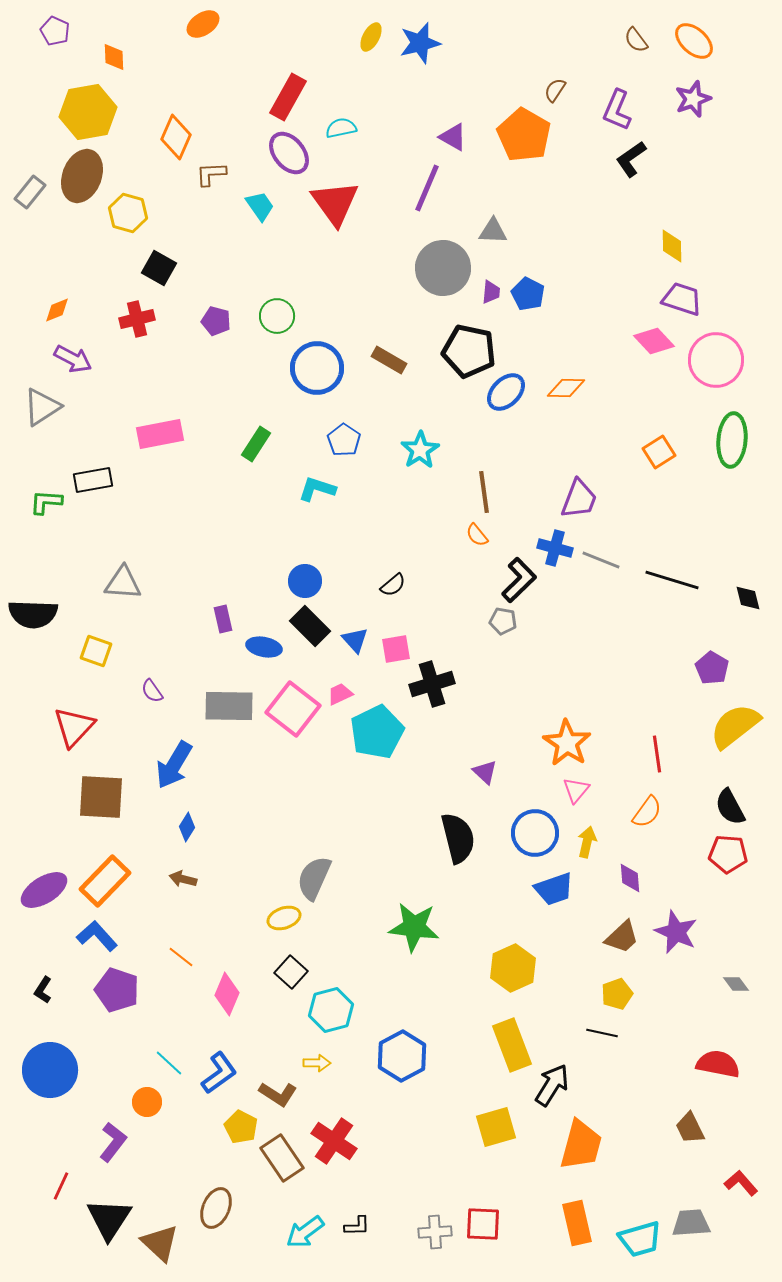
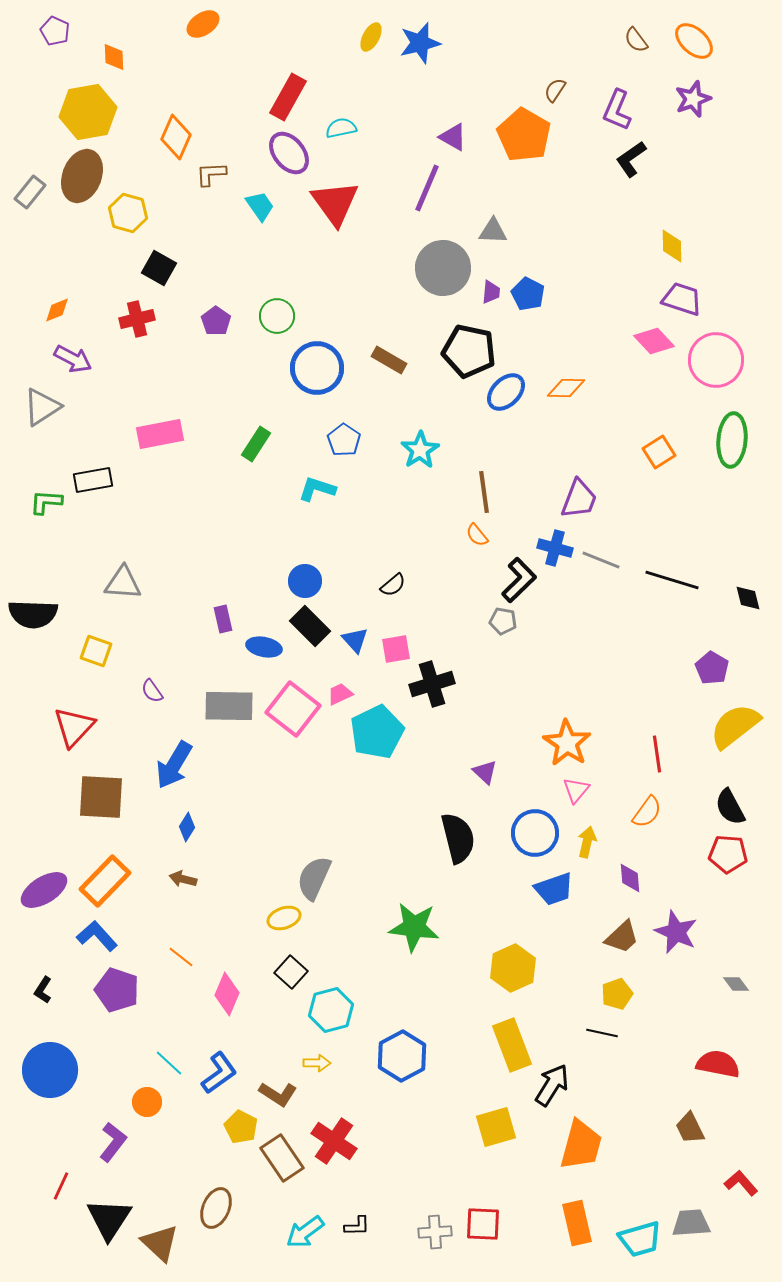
purple pentagon at (216, 321): rotated 20 degrees clockwise
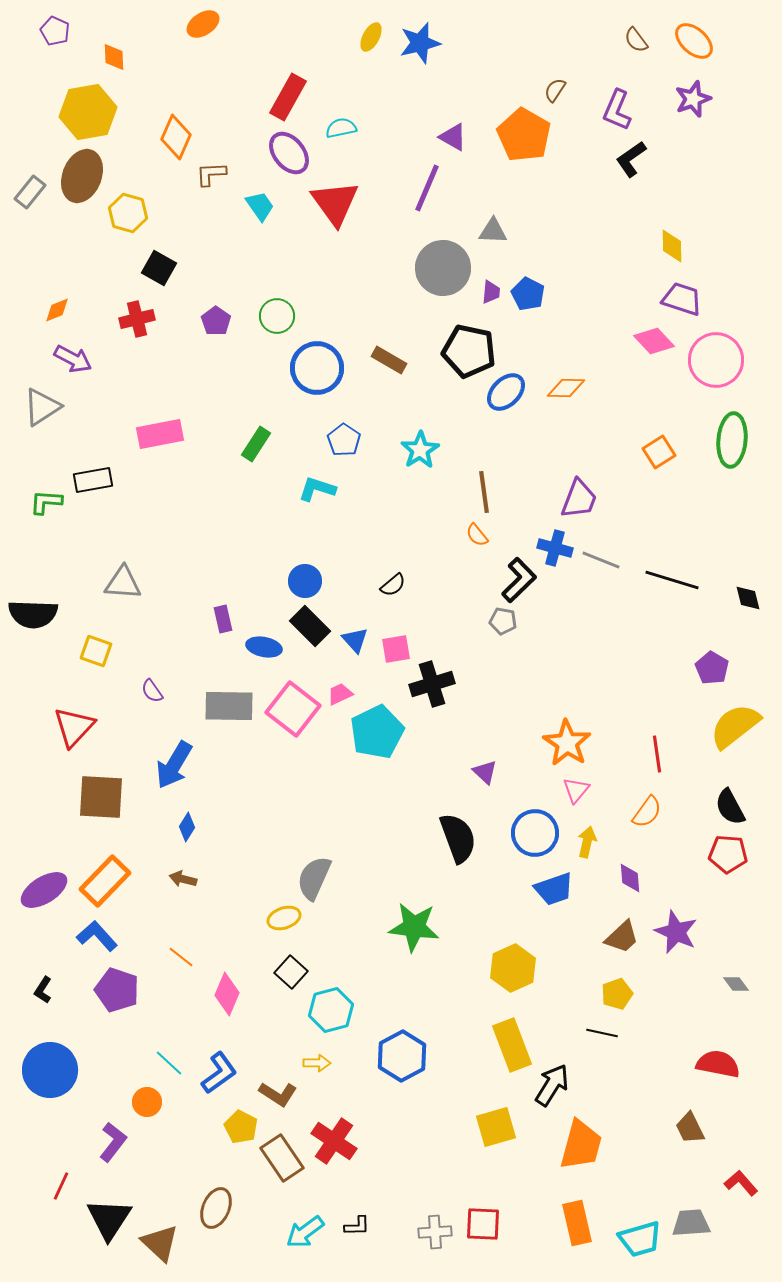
black semicircle at (458, 838): rotated 6 degrees counterclockwise
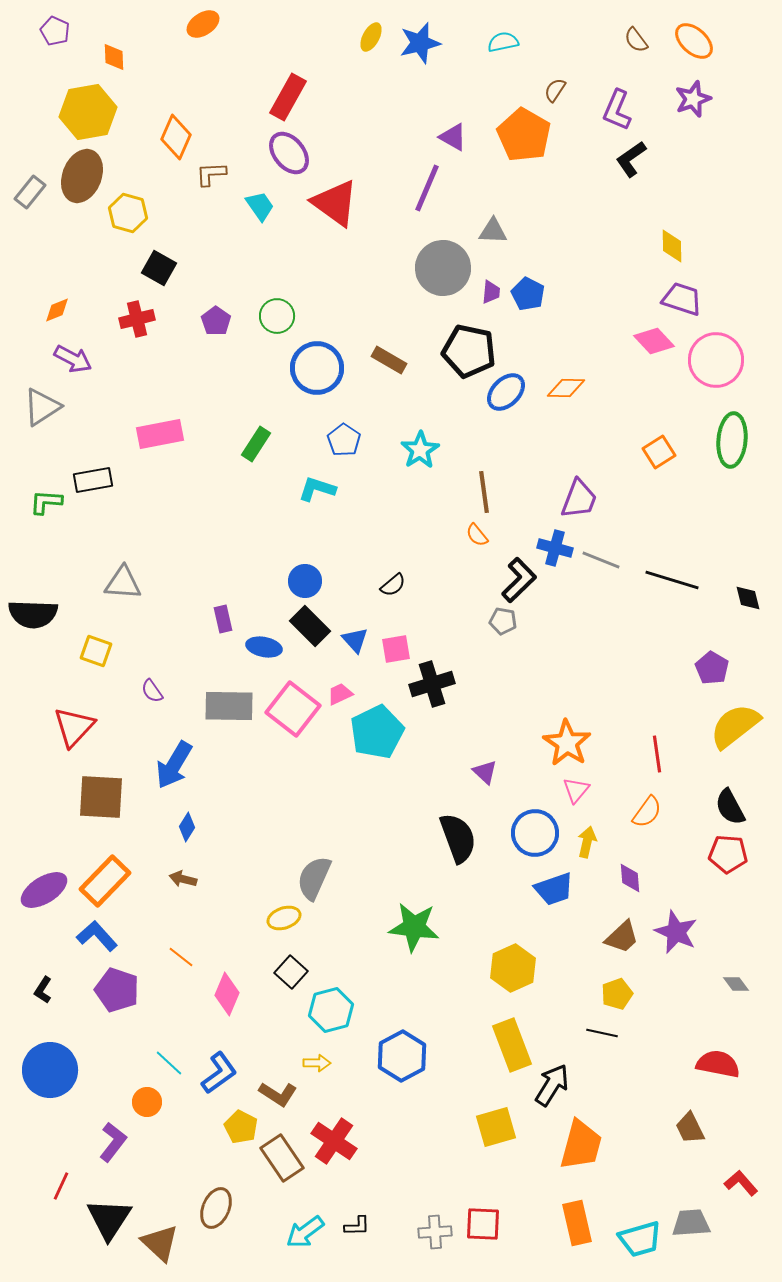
cyan semicircle at (341, 128): moved 162 px right, 86 px up
red triangle at (335, 203): rotated 18 degrees counterclockwise
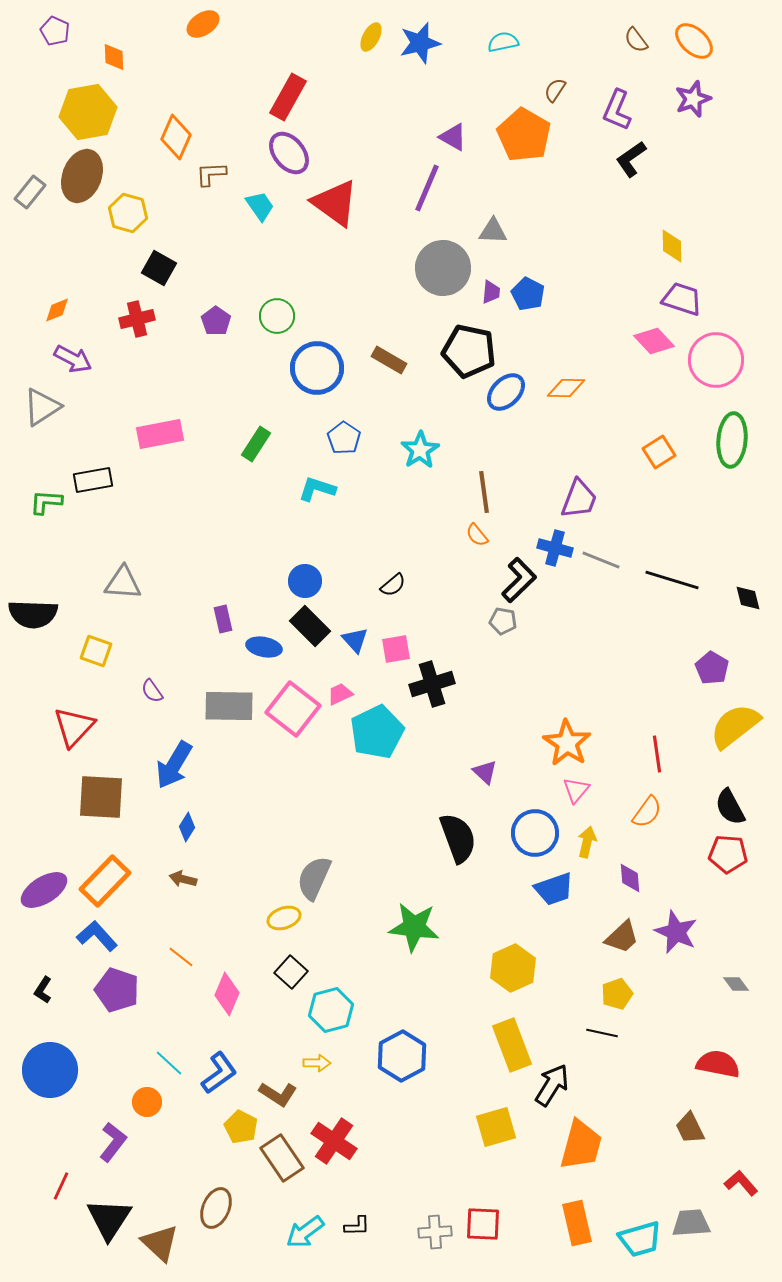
blue pentagon at (344, 440): moved 2 px up
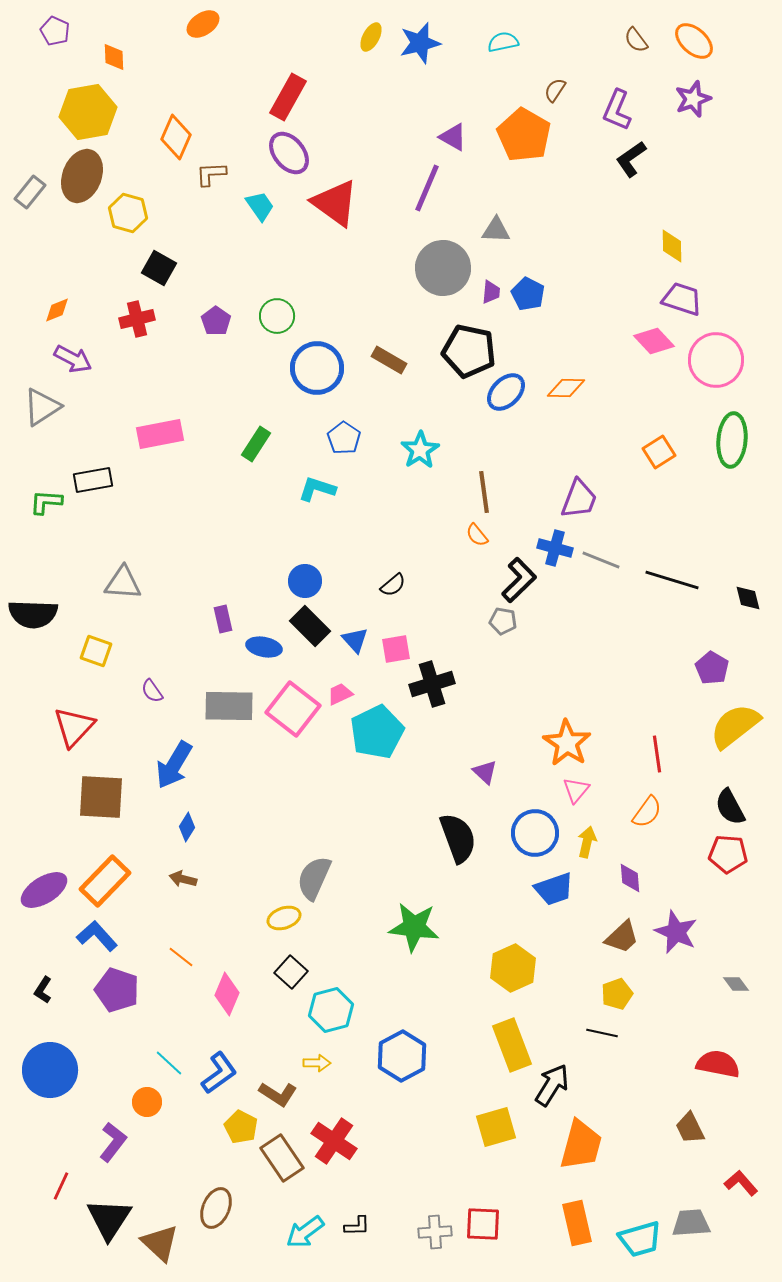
gray triangle at (493, 231): moved 3 px right, 1 px up
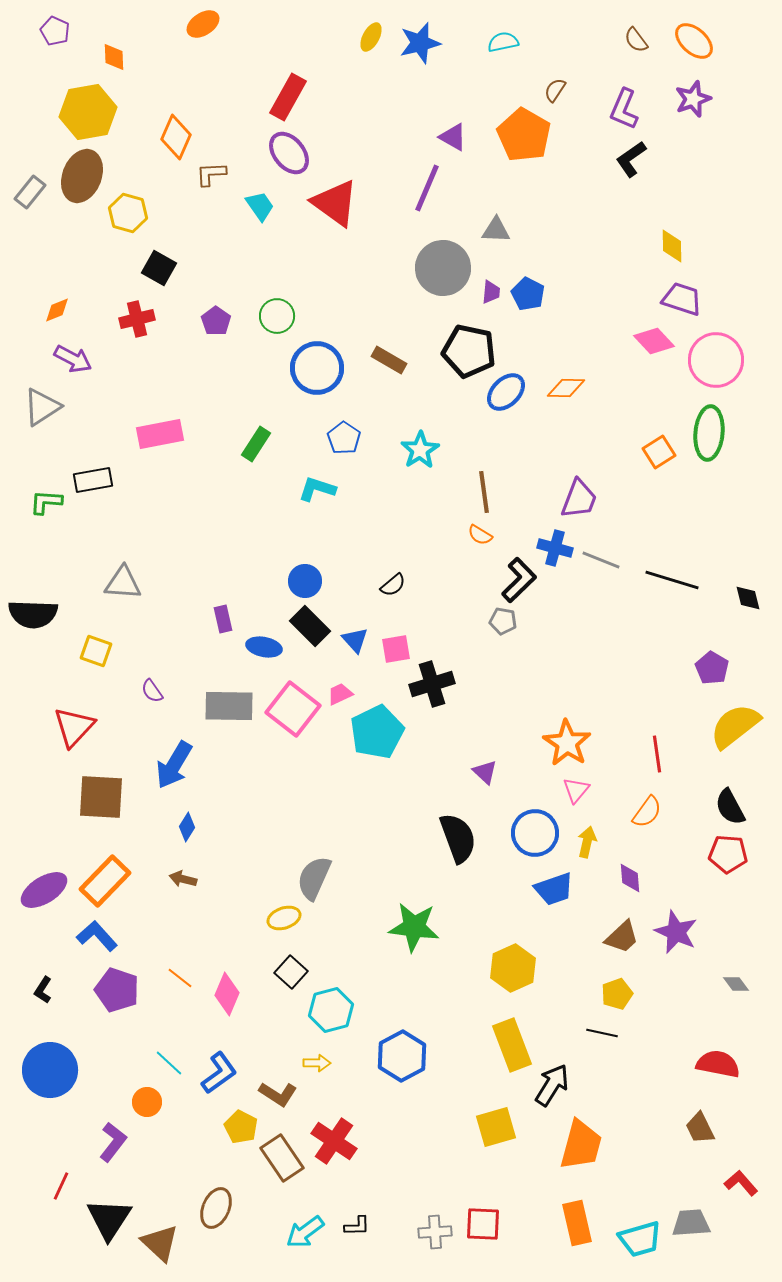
purple L-shape at (617, 110): moved 7 px right, 1 px up
green ellipse at (732, 440): moved 23 px left, 7 px up
orange semicircle at (477, 535): moved 3 px right; rotated 20 degrees counterclockwise
orange line at (181, 957): moved 1 px left, 21 px down
brown trapezoid at (690, 1128): moved 10 px right
